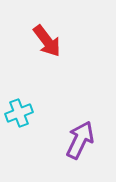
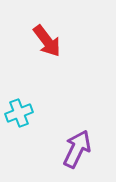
purple arrow: moved 3 px left, 9 px down
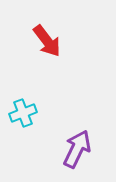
cyan cross: moved 4 px right
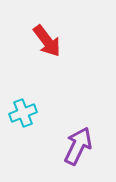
purple arrow: moved 1 px right, 3 px up
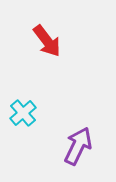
cyan cross: rotated 20 degrees counterclockwise
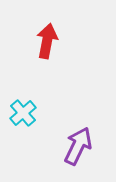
red arrow: rotated 132 degrees counterclockwise
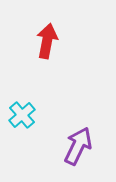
cyan cross: moved 1 px left, 2 px down
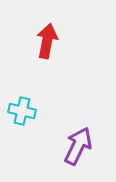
cyan cross: moved 4 px up; rotated 36 degrees counterclockwise
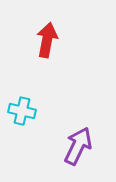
red arrow: moved 1 px up
